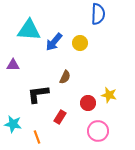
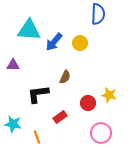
red rectangle: rotated 24 degrees clockwise
pink circle: moved 3 px right, 2 px down
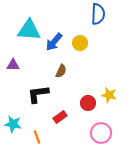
brown semicircle: moved 4 px left, 6 px up
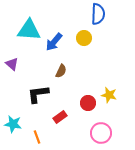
yellow circle: moved 4 px right, 5 px up
purple triangle: moved 1 px left, 1 px up; rotated 40 degrees clockwise
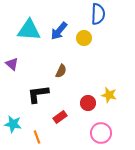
blue arrow: moved 5 px right, 11 px up
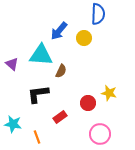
cyan triangle: moved 12 px right, 25 px down
yellow star: moved 2 px up
pink circle: moved 1 px left, 1 px down
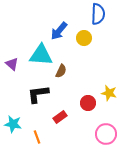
pink circle: moved 6 px right
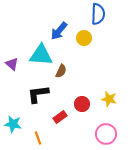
yellow star: moved 6 px down
red circle: moved 6 px left, 1 px down
orange line: moved 1 px right, 1 px down
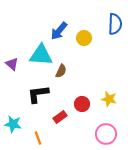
blue semicircle: moved 17 px right, 10 px down
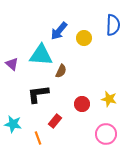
blue semicircle: moved 2 px left, 1 px down
red rectangle: moved 5 px left, 4 px down; rotated 16 degrees counterclockwise
